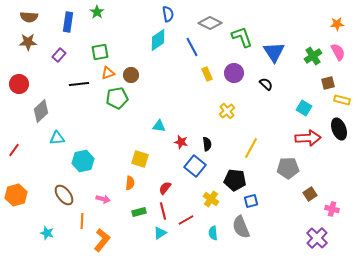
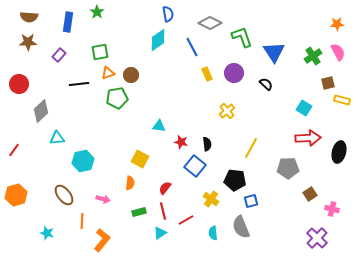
black ellipse at (339, 129): moved 23 px down; rotated 35 degrees clockwise
yellow square at (140, 159): rotated 12 degrees clockwise
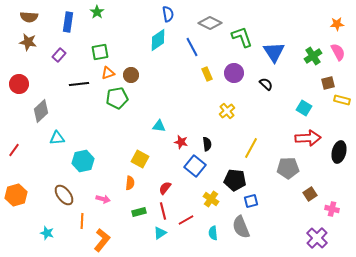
brown star at (28, 42): rotated 12 degrees clockwise
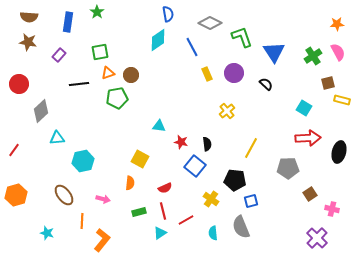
red semicircle at (165, 188): rotated 152 degrees counterclockwise
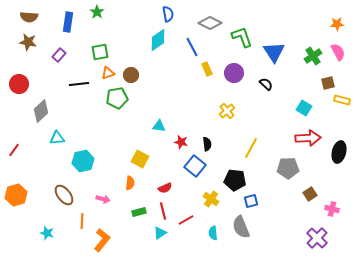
yellow rectangle at (207, 74): moved 5 px up
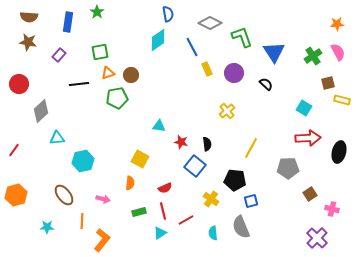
cyan star at (47, 233): moved 6 px up; rotated 16 degrees counterclockwise
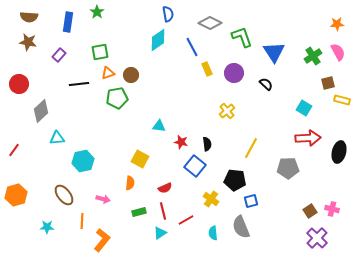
brown square at (310, 194): moved 17 px down
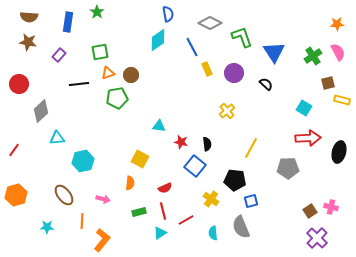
pink cross at (332, 209): moved 1 px left, 2 px up
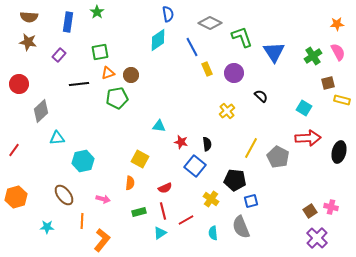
black semicircle at (266, 84): moved 5 px left, 12 px down
gray pentagon at (288, 168): moved 10 px left, 11 px up; rotated 30 degrees clockwise
orange hexagon at (16, 195): moved 2 px down
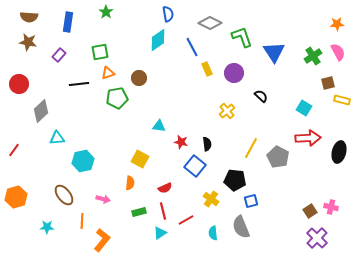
green star at (97, 12): moved 9 px right
brown circle at (131, 75): moved 8 px right, 3 px down
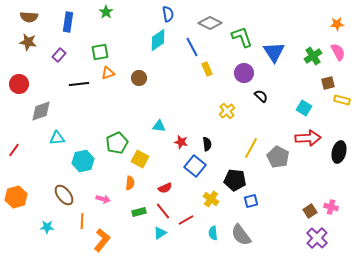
purple circle at (234, 73): moved 10 px right
green pentagon at (117, 98): moved 45 px down; rotated 15 degrees counterclockwise
gray diamond at (41, 111): rotated 25 degrees clockwise
red line at (163, 211): rotated 24 degrees counterclockwise
gray semicircle at (241, 227): moved 8 px down; rotated 15 degrees counterclockwise
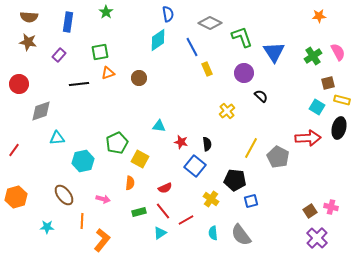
orange star at (337, 24): moved 18 px left, 8 px up
cyan square at (304, 108): moved 13 px right, 1 px up
black ellipse at (339, 152): moved 24 px up
